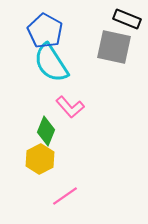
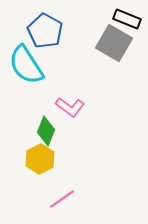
gray square: moved 4 px up; rotated 18 degrees clockwise
cyan semicircle: moved 25 px left, 2 px down
pink L-shape: rotated 12 degrees counterclockwise
pink line: moved 3 px left, 3 px down
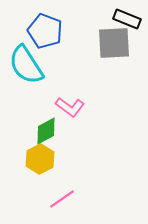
blue pentagon: rotated 8 degrees counterclockwise
gray square: rotated 33 degrees counterclockwise
green diamond: rotated 40 degrees clockwise
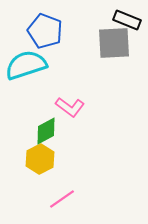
black rectangle: moved 1 px down
cyan semicircle: rotated 105 degrees clockwise
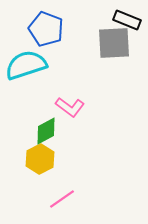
blue pentagon: moved 1 px right, 2 px up
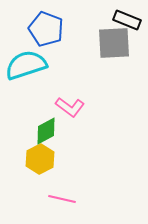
pink line: rotated 48 degrees clockwise
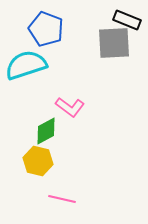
yellow hexagon: moved 2 px left, 2 px down; rotated 20 degrees counterclockwise
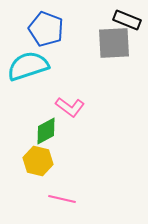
cyan semicircle: moved 2 px right, 1 px down
